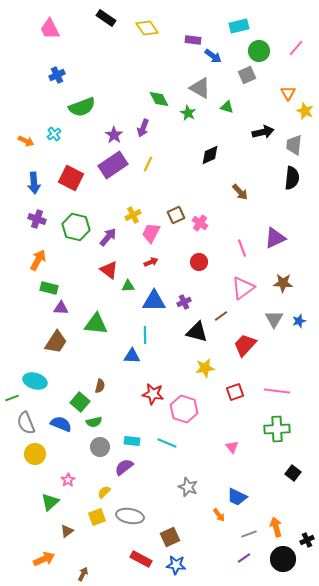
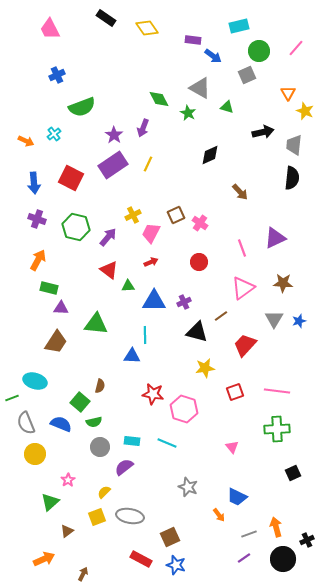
black square at (293, 473): rotated 28 degrees clockwise
blue star at (176, 565): rotated 12 degrees clockwise
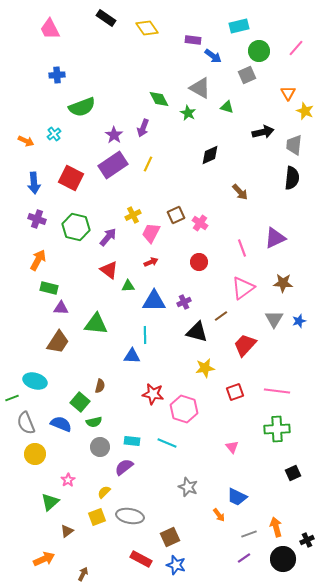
blue cross at (57, 75): rotated 21 degrees clockwise
brown trapezoid at (56, 342): moved 2 px right
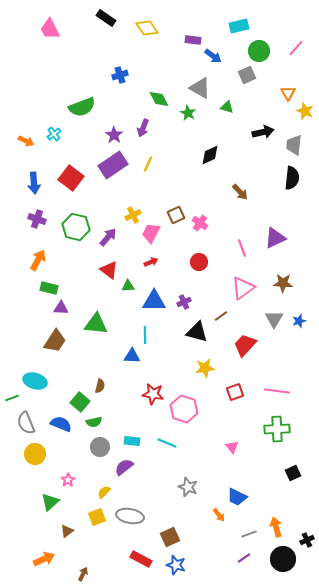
blue cross at (57, 75): moved 63 px right; rotated 14 degrees counterclockwise
red square at (71, 178): rotated 10 degrees clockwise
brown trapezoid at (58, 342): moved 3 px left, 1 px up
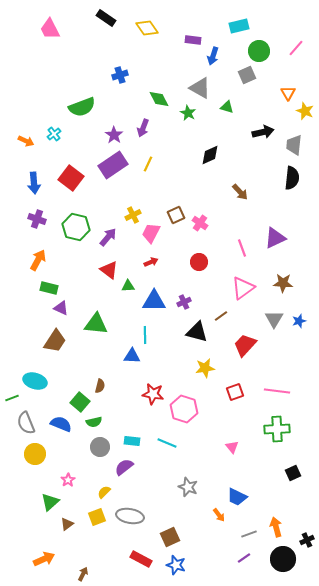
blue arrow at (213, 56): rotated 72 degrees clockwise
purple triangle at (61, 308): rotated 21 degrees clockwise
brown triangle at (67, 531): moved 7 px up
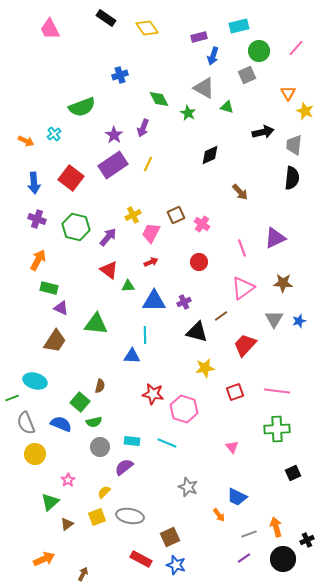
purple rectangle at (193, 40): moved 6 px right, 3 px up; rotated 21 degrees counterclockwise
gray triangle at (200, 88): moved 4 px right
pink cross at (200, 223): moved 2 px right, 1 px down
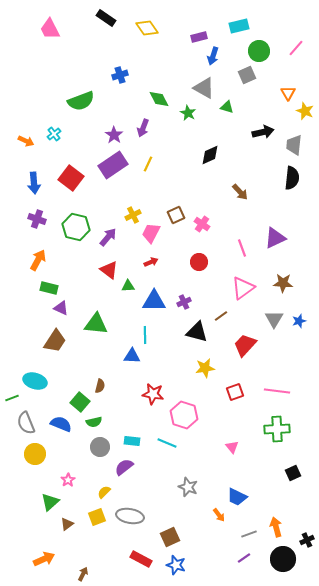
green semicircle at (82, 107): moved 1 px left, 6 px up
pink hexagon at (184, 409): moved 6 px down
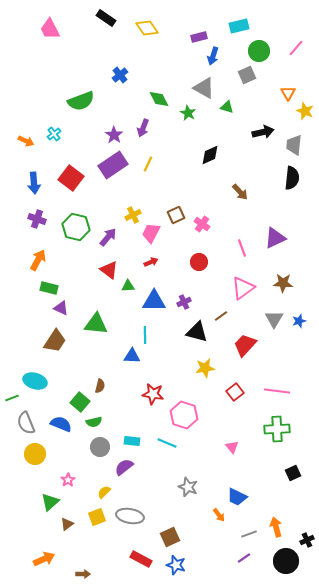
blue cross at (120, 75): rotated 21 degrees counterclockwise
red square at (235, 392): rotated 18 degrees counterclockwise
black circle at (283, 559): moved 3 px right, 2 px down
brown arrow at (83, 574): rotated 64 degrees clockwise
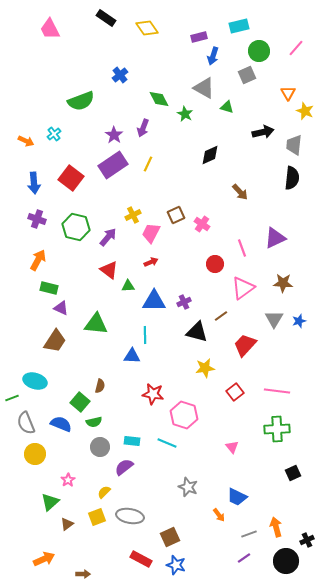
green star at (188, 113): moved 3 px left, 1 px down
red circle at (199, 262): moved 16 px right, 2 px down
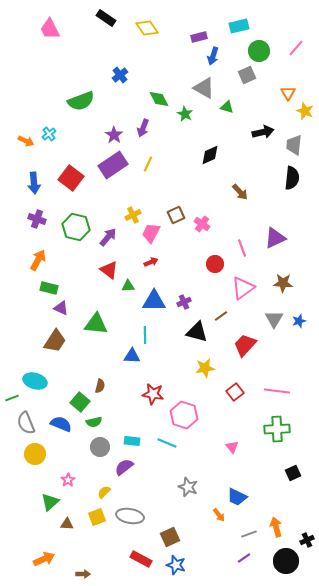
cyan cross at (54, 134): moved 5 px left
brown triangle at (67, 524): rotated 40 degrees clockwise
